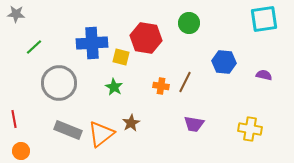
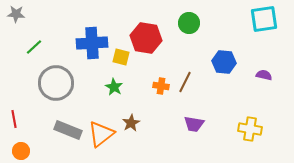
gray circle: moved 3 px left
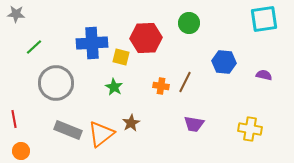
red hexagon: rotated 12 degrees counterclockwise
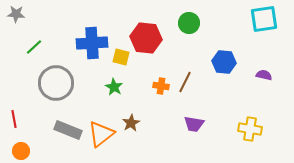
red hexagon: rotated 8 degrees clockwise
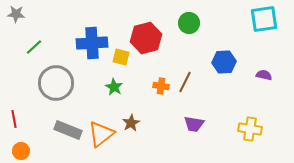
red hexagon: rotated 20 degrees counterclockwise
blue hexagon: rotated 10 degrees counterclockwise
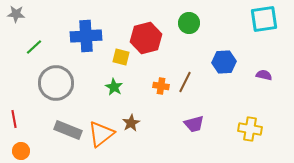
blue cross: moved 6 px left, 7 px up
purple trapezoid: rotated 25 degrees counterclockwise
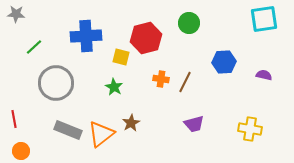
orange cross: moved 7 px up
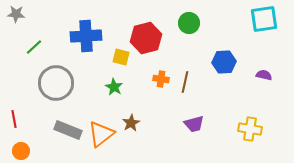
brown line: rotated 15 degrees counterclockwise
